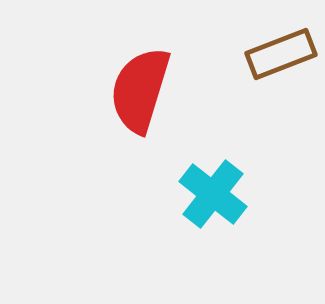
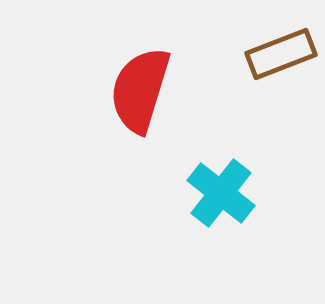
cyan cross: moved 8 px right, 1 px up
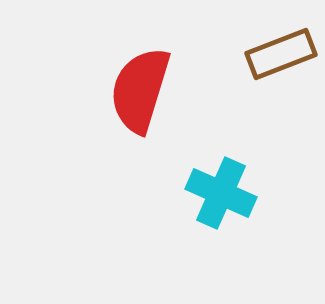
cyan cross: rotated 14 degrees counterclockwise
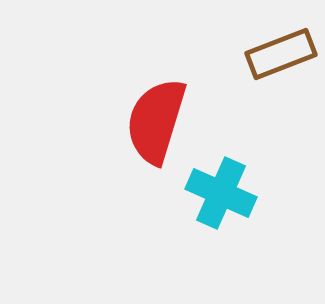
red semicircle: moved 16 px right, 31 px down
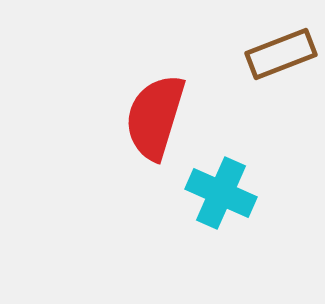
red semicircle: moved 1 px left, 4 px up
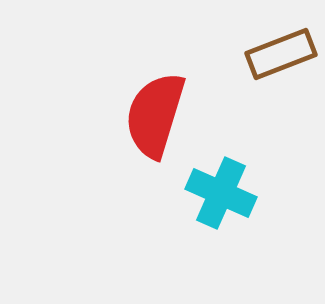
red semicircle: moved 2 px up
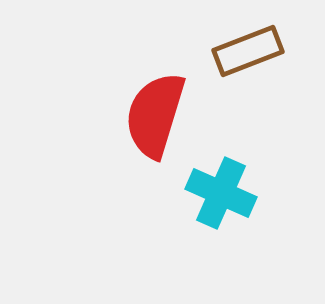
brown rectangle: moved 33 px left, 3 px up
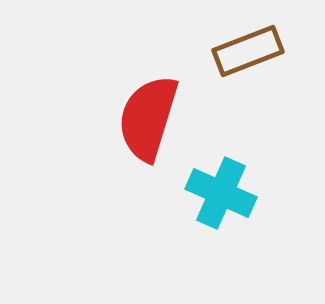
red semicircle: moved 7 px left, 3 px down
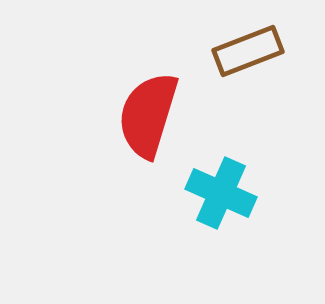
red semicircle: moved 3 px up
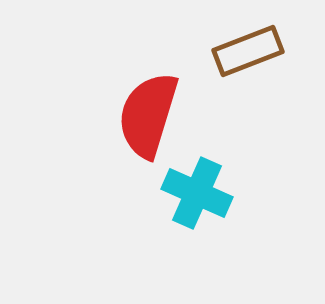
cyan cross: moved 24 px left
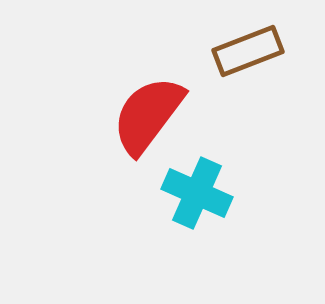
red semicircle: rotated 20 degrees clockwise
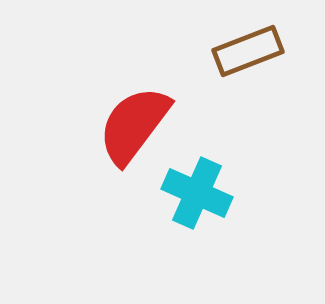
red semicircle: moved 14 px left, 10 px down
